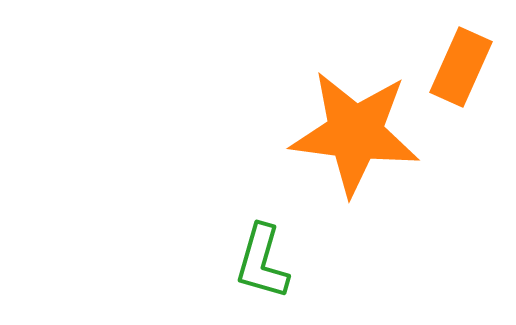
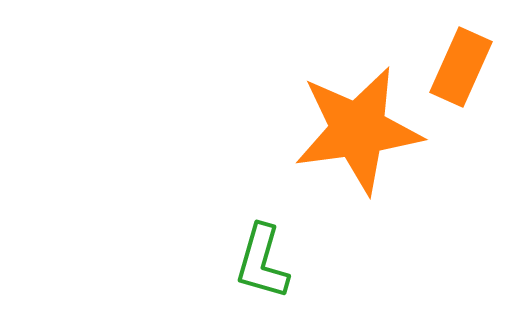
orange star: moved 3 px right, 3 px up; rotated 15 degrees counterclockwise
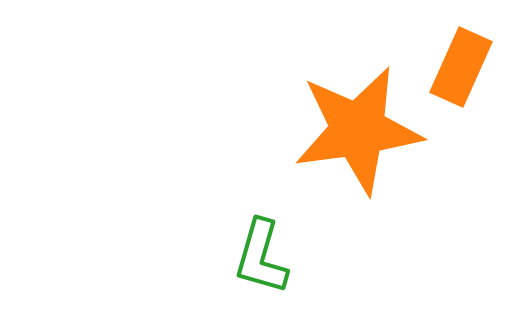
green L-shape: moved 1 px left, 5 px up
